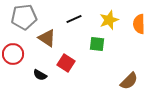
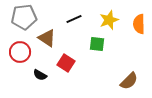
red circle: moved 7 px right, 2 px up
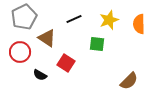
gray pentagon: rotated 20 degrees counterclockwise
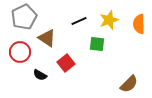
black line: moved 5 px right, 2 px down
red square: rotated 18 degrees clockwise
brown semicircle: moved 3 px down
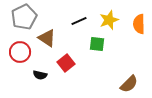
black semicircle: rotated 16 degrees counterclockwise
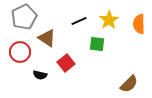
yellow star: rotated 12 degrees counterclockwise
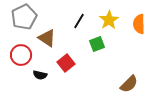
black line: rotated 35 degrees counterclockwise
green square: rotated 28 degrees counterclockwise
red circle: moved 1 px right, 3 px down
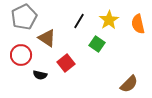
orange semicircle: moved 1 px left; rotated 12 degrees counterclockwise
green square: rotated 35 degrees counterclockwise
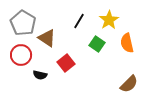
gray pentagon: moved 1 px left, 6 px down; rotated 15 degrees counterclockwise
orange semicircle: moved 11 px left, 19 px down
